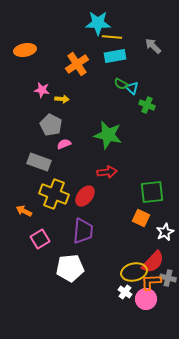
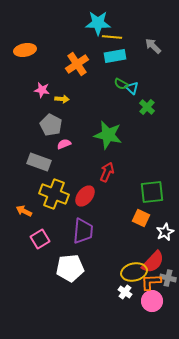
green cross: moved 2 px down; rotated 21 degrees clockwise
red arrow: rotated 60 degrees counterclockwise
pink circle: moved 6 px right, 2 px down
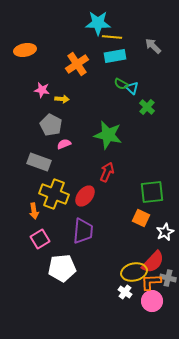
orange arrow: moved 10 px right; rotated 126 degrees counterclockwise
white pentagon: moved 8 px left
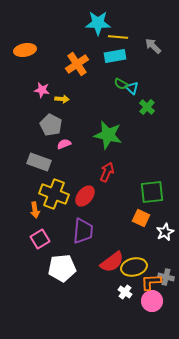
yellow line: moved 6 px right
orange arrow: moved 1 px right, 1 px up
red semicircle: moved 41 px left; rotated 10 degrees clockwise
yellow ellipse: moved 5 px up
gray cross: moved 2 px left, 1 px up
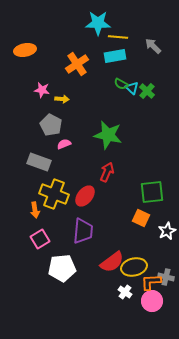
green cross: moved 16 px up
white star: moved 2 px right, 1 px up
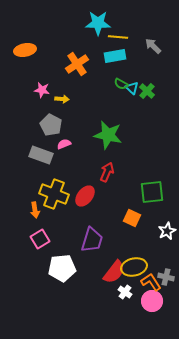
gray rectangle: moved 2 px right, 7 px up
orange square: moved 9 px left
purple trapezoid: moved 9 px right, 9 px down; rotated 12 degrees clockwise
red semicircle: moved 2 px right, 10 px down; rotated 15 degrees counterclockwise
orange L-shape: rotated 60 degrees clockwise
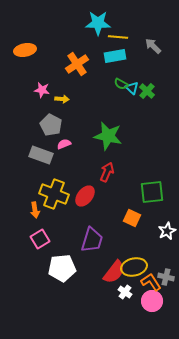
green star: moved 1 px down
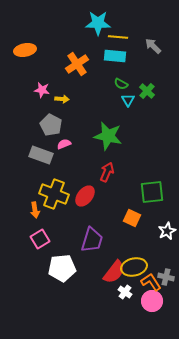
cyan rectangle: rotated 15 degrees clockwise
cyan triangle: moved 4 px left, 12 px down; rotated 16 degrees clockwise
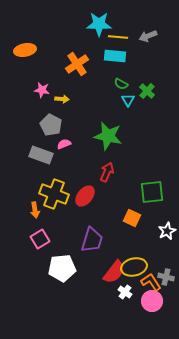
cyan star: moved 1 px right, 1 px down
gray arrow: moved 5 px left, 10 px up; rotated 66 degrees counterclockwise
